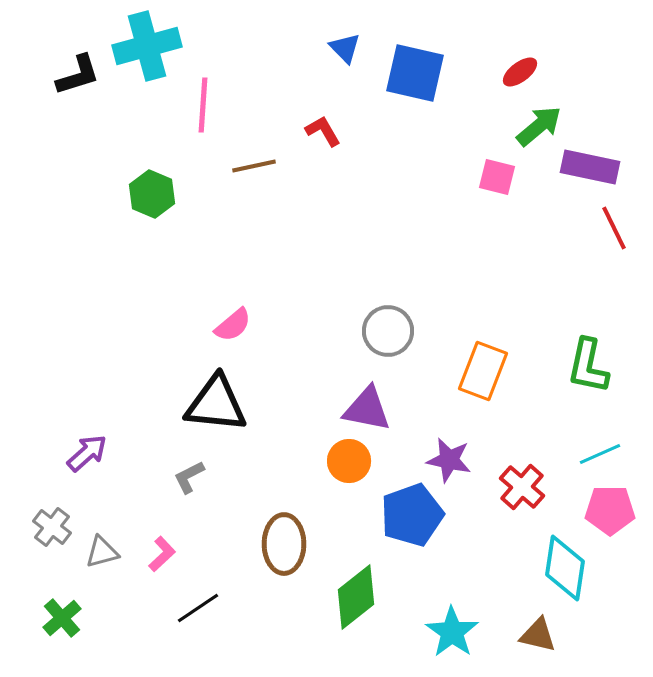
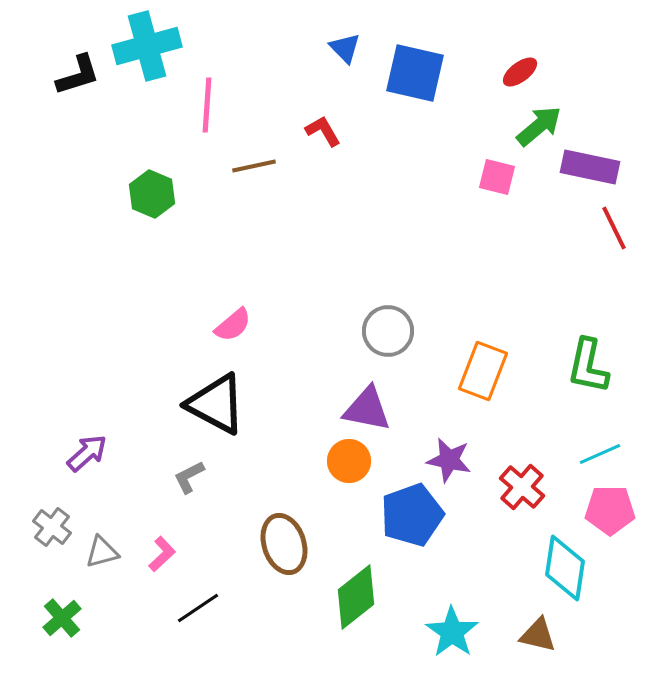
pink line: moved 4 px right
black triangle: rotated 22 degrees clockwise
brown ellipse: rotated 18 degrees counterclockwise
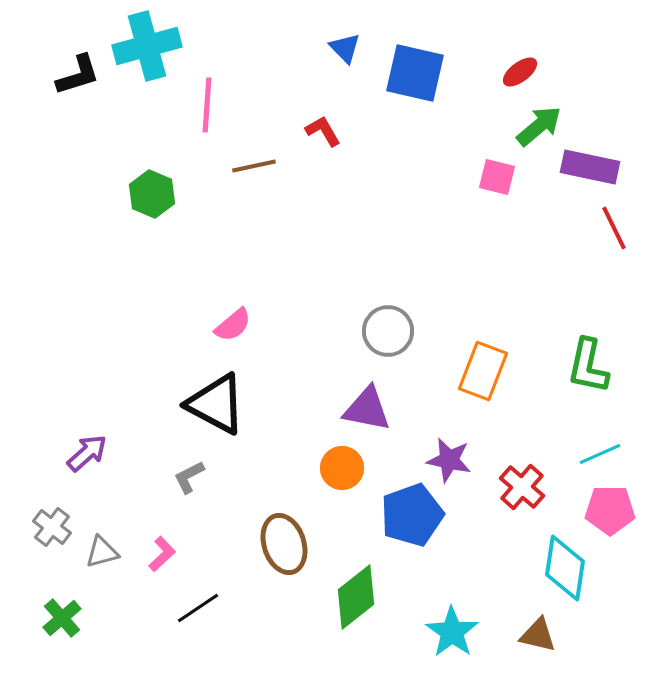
orange circle: moved 7 px left, 7 px down
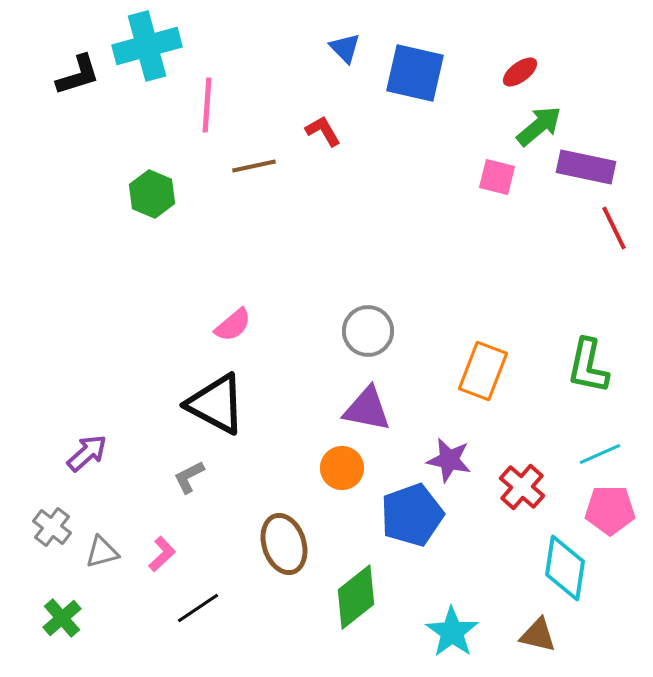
purple rectangle: moved 4 px left
gray circle: moved 20 px left
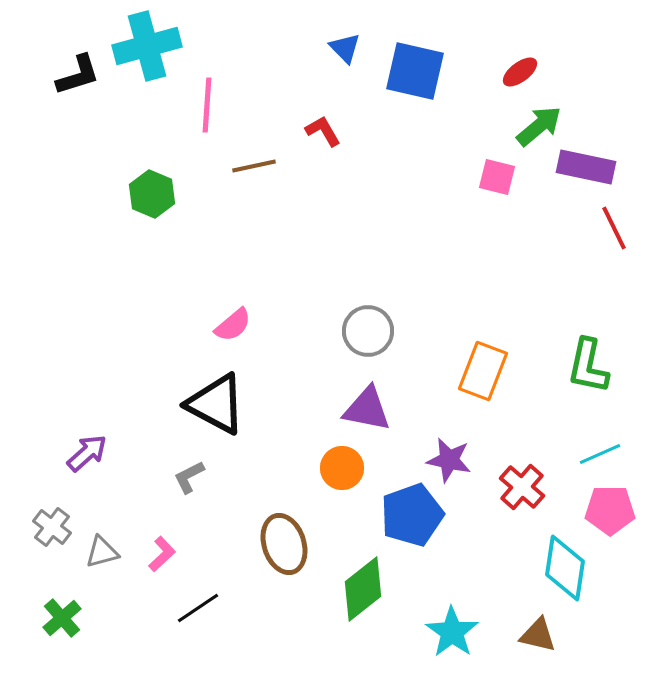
blue square: moved 2 px up
green diamond: moved 7 px right, 8 px up
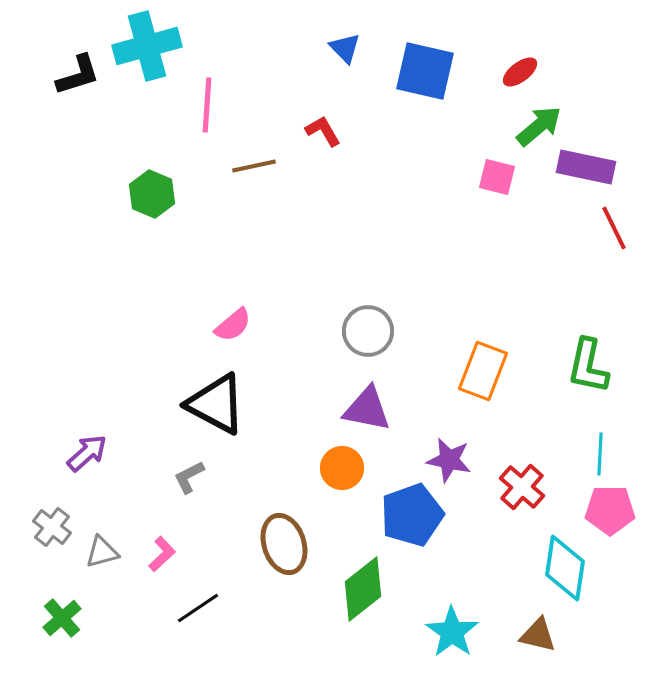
blue square: moved 10 px right
cyan line: rotated 63 degrees counterclockwise
